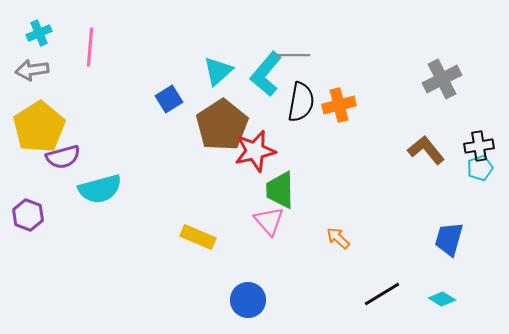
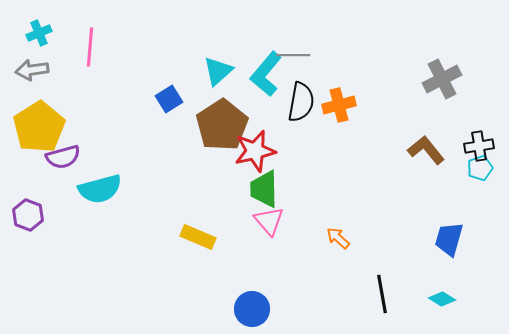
green trapezoid: moved 16 px left, 1 px up
black line: rotated 69 degrees counterclockwise
blue circle: moved 4 px right, 9 px down
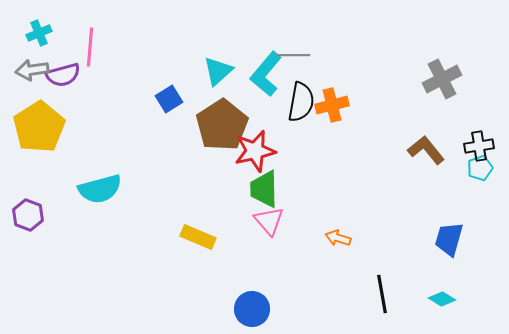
orange cross: moved 7 px left
purple semicircle: moved 82 px up
orange arrow: rotated 25 degrees counterclockwise
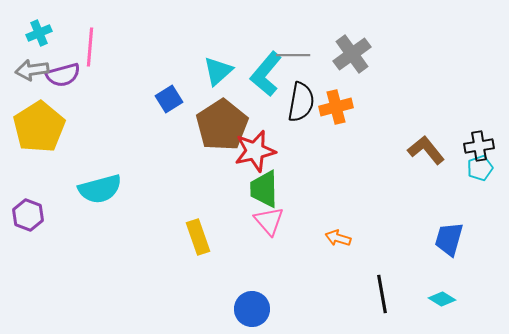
gray cross: moved 90 px left, 25 px up; rotated 9 degrees counterclockwise
orange cross: moved 4 px right, 2 px down
yellow rectangle: rotated 48 degrees clockwise
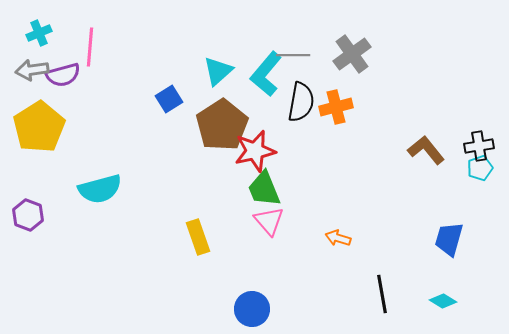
green trapezoid: rotated 21 degrees counterclockwise
cyan diamond: moved 1 px right, 2 px down
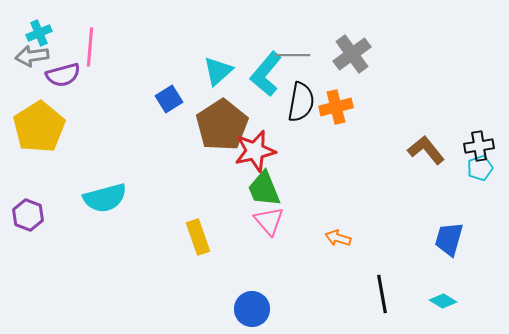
gray arrow: moved 14 px up
cyan semicircle: moved 5 px right, 9 px down
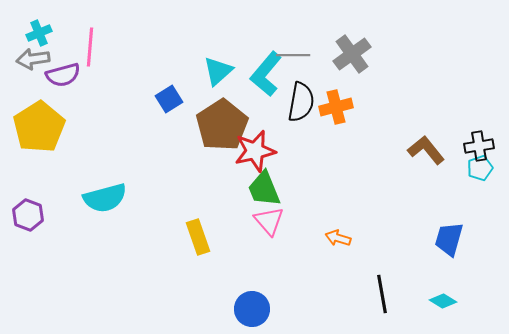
gray arrow: moved 1 px right, 3 px down
